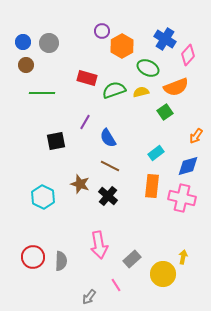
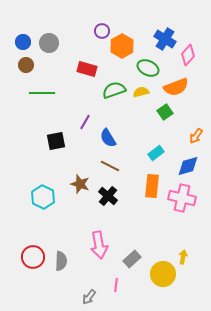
red rectangle: moved 9 px up
pink line: rotated 40 degrees clockwise
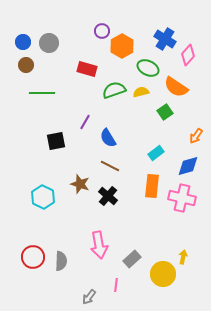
orange semicircle: rotated 55 degrees clockwise
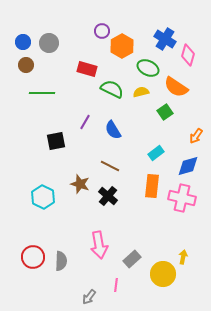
pink diamond: rotated 25 degrees counterclockwise
green semicircle: moved 2 px left, 1 px up; rotated 45 degrees clockwise
blue semicircle: moved 5 px right, 8 px up
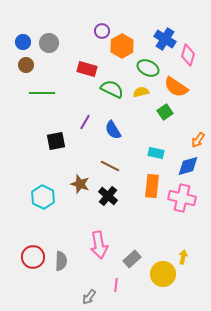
orange arrow: moved 2 px right, 4 px down
cyan rectangle: rotated 49 degrees clockwise
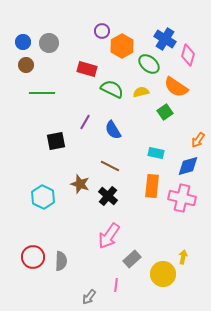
green ellipse: moved 1 px right, 4 px up; rotated 15 degrees clockwise
pink arrow: moved 10 px right, 9 px up; rotated 44 degrees clockwise
